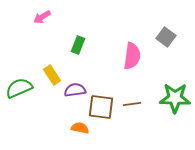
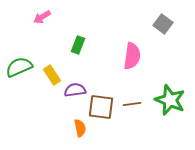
gray square: moved 3 px left, 13 px up
green semicircle: moved 21 px up
green star: moved 5 px left, 2 px down; rotated 20 degrees clockwise
orange semicircle: rotated 66 degrees clockwise
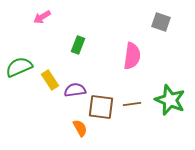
gray square: moved 2 px left, 2 px up; rotated 18 degrees counterclockwise
yellow rectangle: moved 2 px left, 5 px down
orange semicircle: rotated 18 degrees counterclockwise
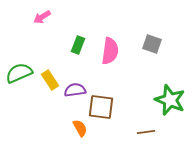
gray square: moved 9 px left, 22 px down
pink semicircle: moved 22 px left, 5 px up
green semicircle: moved 6 px down
brown line: moved 14 px right, 28 px down
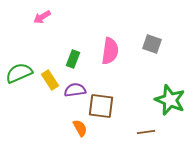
green rectangle: moved 5 px left, 14 px down
brown square: moved 1 px up
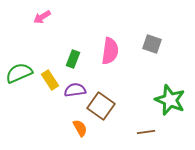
brown square: rotated 28 degrees clockwise
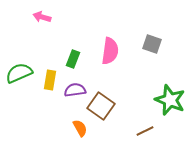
pink arrow: rotated 48 degrees clockwise
yellow rectangle: rotated 42 degrees clockwise
brown line: moved 1 px left, 1 px up; rotated 18 degrees counterclockwise
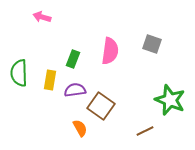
green semicircle: rotated 68 degrees counterclockwise
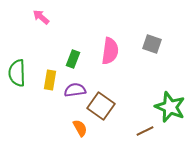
pink arrow: moved 1 px left; rotated 24 degrees clockwise
green semicircle: moved 2 px left
green star: moved 7 px down
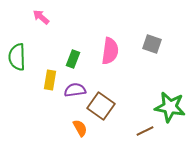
green semicircle: moved 16 px up
green star: rotated 12 degrees counterclockwise
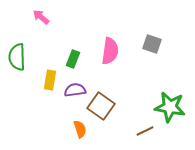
orange semicircle: moved 1 px down; rotated 12 degrees clockwise
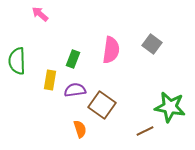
pink arrow: moved 1 px left, 3 px up
gray square: rotated 18 degrees clockwise
pink semicircle: moved 1 px right, 1 px up
green semicircle: moved 4 px down
brown square: moved 1 px right, 1 px up
